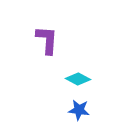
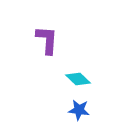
cyan diamond: rotated 15 degrees clockwise
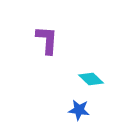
cyan diamond: moved 13 px right
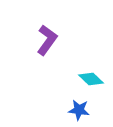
purple L-shape: rotated 32 degrees clockwise
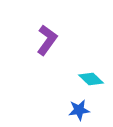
blue star: rotated 15 degrees counterclockwise
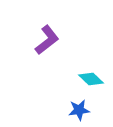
purple L-shape: rotated 16 degrees clockwise
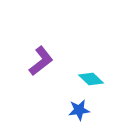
purple L-shape: moved 6 px left, 21 px down
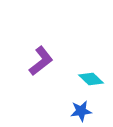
blue star: moved 2 px right, 1 px down
